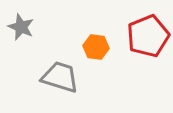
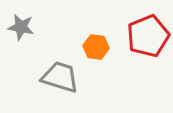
gray star: rotated 12 degrees counterclockwise
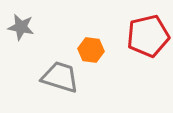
red pentagon: rotated 9 degrees clockwise
orange hexagon: moved 5 px left, 3 px down
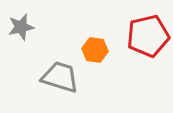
gray star: rotated 24 degrees counterclockwise
orange hexagon: moved 4 px right
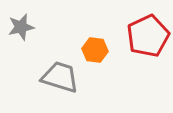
red pentagon: rotated 12 degrees counterclockwise
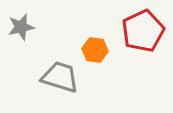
red pentagon: moved 5 px left, 5 px up
